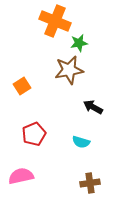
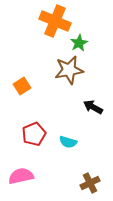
green star: rotated 18 degrees counterclockwise
cyan semicircle: moved 13 px left
brown cross: rotated 18 degrees counterclockwise
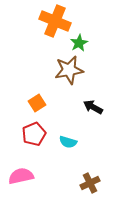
orange square: moved 15 px right, 17 px down
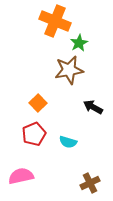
orange square: moved 1 px right; rotated 12 degrees counterclockwise
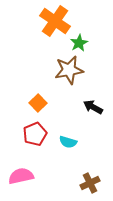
orange cross: rotated 12 degrees clockwise
red pentagon: moved 1 px right
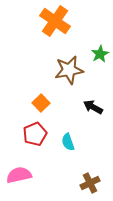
green star: moved 21 px right, 11 px down
orange square: moved 3 px right
cyan semicircle: rotated 54 degrees clockwise
pink semicircle: moved 2 px left, 1 px up
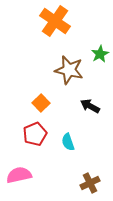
brown star: rotated 24 degrees clockwise
black arrow: moved 3 px left, 1 px up
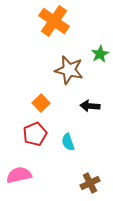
orange cross: moved 1 px left
black arrow: rotated 24 degrees counterclockwise
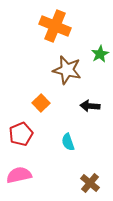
orange cross: moved 1 px right, 5 px down; rotated 12 degrees counterclockwise
brown star: moved 2 px left
red pentagon: moved 14 px left
brown cross: rotated 24 degrees counterclockwise
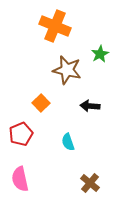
pink semicircle: moved 1 px right, 4 px down; rotated 90 degrees counterclockwise
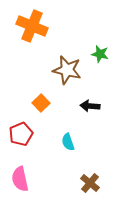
orange cross: moved 23 px left
green star: rotated 30 degrees counterclockwise
